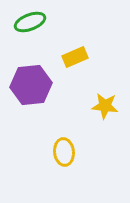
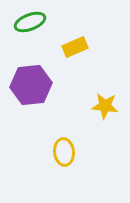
yellow rectangle: moved 10 px up
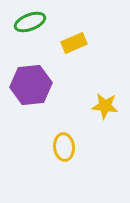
yellow rectangle: moved 1 px left, 4 px up
yellow ellipse: moved 5 px up
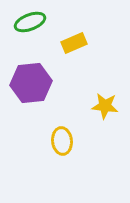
purple hexagon: moved 2 px up
yellow ellipse: moved 2 px left, 6 px up
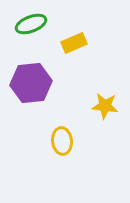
green ellipse: moved 1 px right, 2 px down
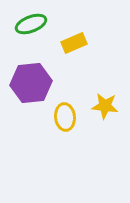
yellow ellipse: moved 3 px right, 24 px up
